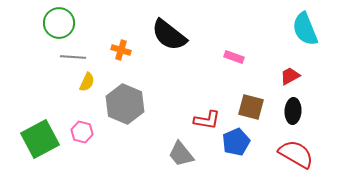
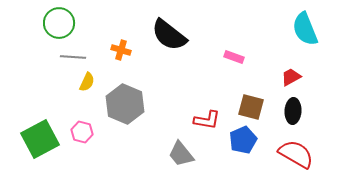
red trapezoid: moved 1 px right, 1 px down
blue pentagon: moved 7 px right, 2 px up
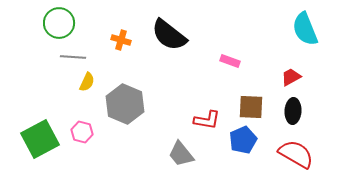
orange cross: moved 10 px up
pink rectangle: moved 4 px left, 4 px down
brown square: rotated 12 degrees counterclockwise
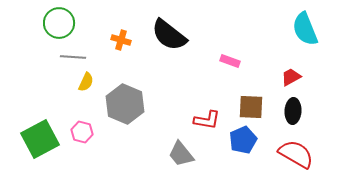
yellow semicircle: moved 1 px left
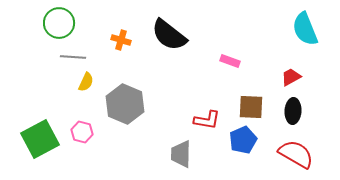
gray trapezoid: rotated 40 degrees clockwise
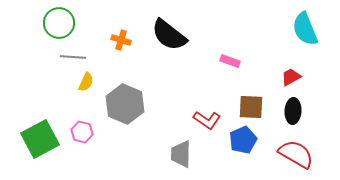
red L-shape: rotated 24 degrees clockwise
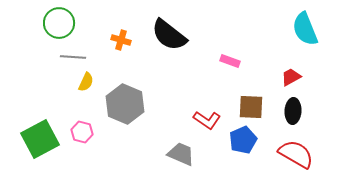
gray trapezoid: rotated 112 degrees clockwise
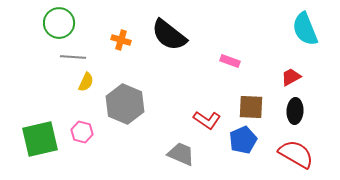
black ellipse: moved 2 px right
green square: rotated 15 degrees clockwise
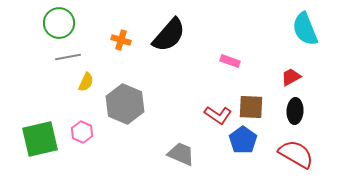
black semicircle: rotated 87 degrees counterclockwise
gray line: moved 5 px left; rotated 15 degrees counterclockwise
red L-shape: moved 11 px right, 5 px up
pink hexagon: rotated 10 degrees clockwise
blue pentagon: rotated 12 degrees counterclockwise
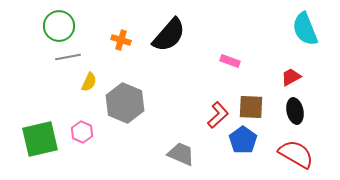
green circle: moved 3 px down
yellow semicircle: moved 3 px right
gray hexagon: moved 1 px up
black ellipse: rotated 15 degrees counterclockwise
red L-shape: rotated 76 degrees counterclockwise
